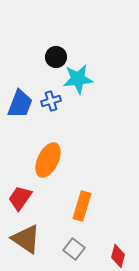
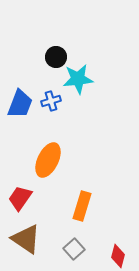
gray square: rotated 10 degrees clockwise
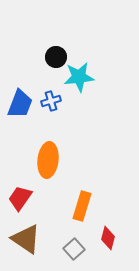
cyan star: moved 1 px right, 2 px up
orange ellipse: rotated 20 degrees counterclockwise
red diamond: moved 10 px left, 18 px up
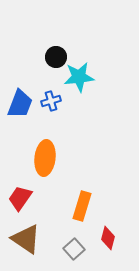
orange ellipse: moved 3 px left, 2 px up
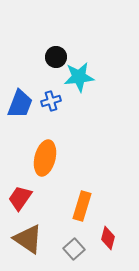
orange ellipse: rotated 8 degrees clockwise
brown triangle: moved 2 px right
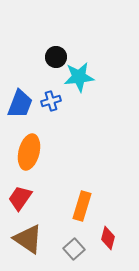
orange ellipse: moved 16 px left, 6 px up
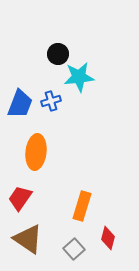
black circle: moved 2 px right, 3 px up
orange ellipse: moved 7 px right; rotated 8 degrees counterclockwise
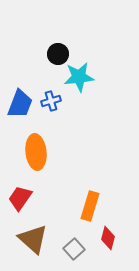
orange ellipse: rotated 12 degrees counterclockwise
orange rectangle: moved 8 px right
brown triangle: moved 5 px right; rotated 8 degrees clockwise
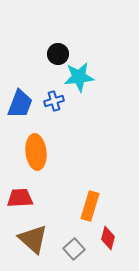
blue cross: moved 3 px right
red trapezoid: rotated 52 degrees clockwise
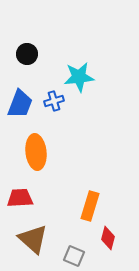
black circle: moved 31 px left
gray square: moved 7 px down; rotated 25 degrees counterclockwise
